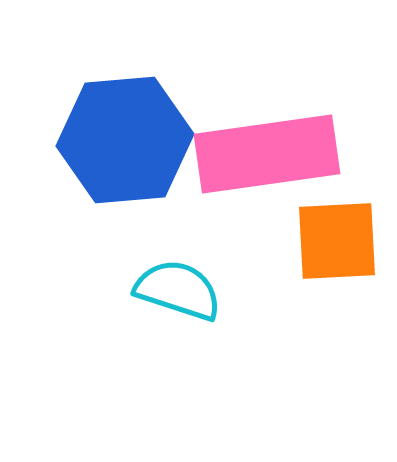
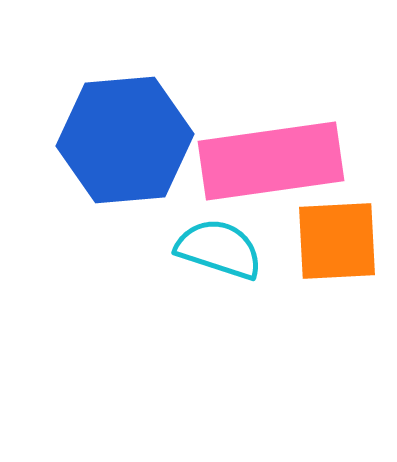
pink rectangle: moved 4 px right, 7 px down
cyan semicircle: moved 41 px right, 41 px up
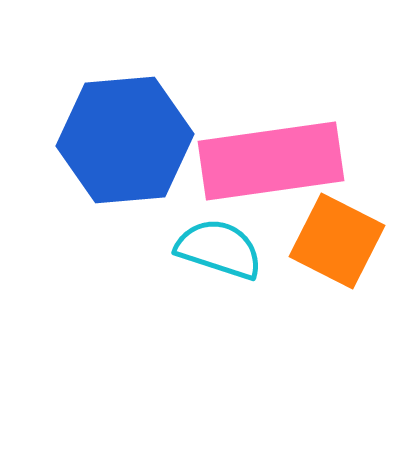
orange square: rotated 30 degrees clockwise
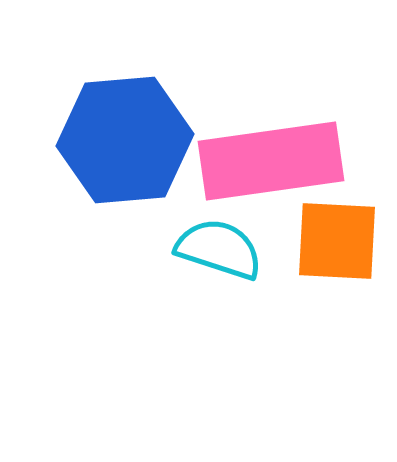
orange square: rotated 24 degrees counterclockwise
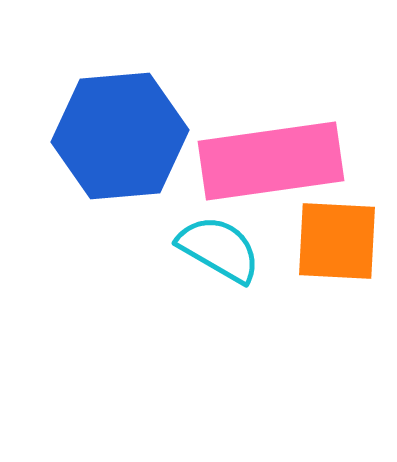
blue hexagon: moved 5 px left, 4 px up
cyan semicircle: rotated 12 degrees clockwise
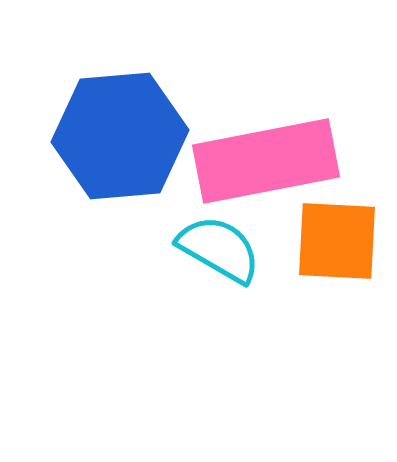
pink rectangle: moved 5 px left; rotated 3 degrees counterclockwise
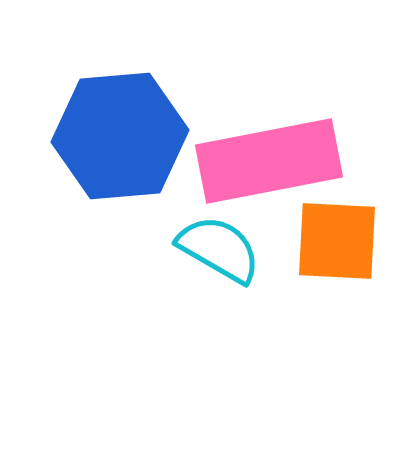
pink rectangle: moved 3 px right
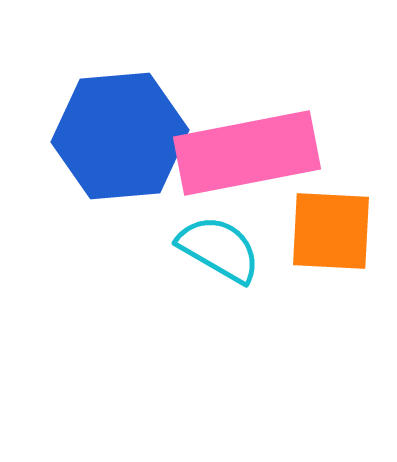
pink rectangle: moved 22 px left, 8 px up
orange square: moved 6 px left, 10 px up
